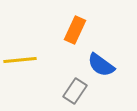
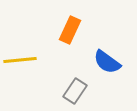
orange rectangle: moved 5 px left
blue semicircle: moved 6 px right, 3 px up
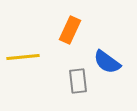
yellow line: moved 3 px right, 3 px up
gray rectangle: moved 3 px right, 10 px up; rotated 40 degrees counterclockwise
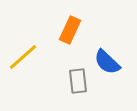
yellow line: rotated 36 degrees counterclockwise
blue semicircle: rotated 8 degrees clockwise
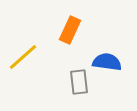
blue semicircle: rotated 144 degrees clockwise
gray rectangle: moved 1 px right, 1 px down
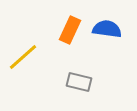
blue semicircle: moved 33 px up
gray rectangle: rotated 70 degrees counterclockwise
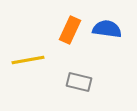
yellow line: moved 5 px right, 3 px down; rotated 32 degrees clockwise
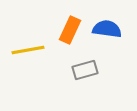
yellow line: moved 10 px up
gray rectangle: moved 6 px right, 12 px up; rotated 30 degrees counterclockwise
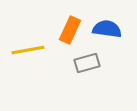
gray rectangle: moved 2 px right, 7 px up
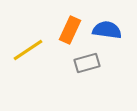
blue semicircle: moved 1 px down
yellow line: rotated 24 degrees counterclockwise
